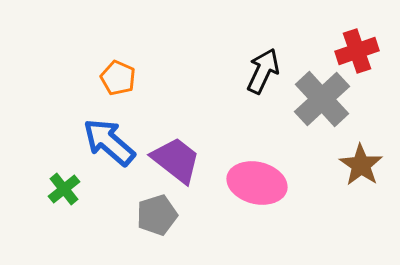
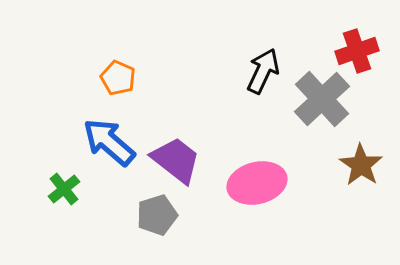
pink ellipse: rotated 28 degrees counterclockwise
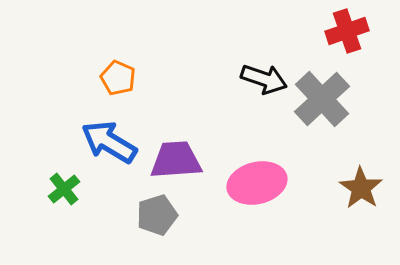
red cross: moved 10 px left, 20 px up
black arrow: moved 1 px right, 8 px down; rotated 84 degrees clockwise
blue arrow: rotated 10 degrees counterclockwise
purple trapezoid: rotated 42 degrees counterclockwise
brown star: moved 23 px down
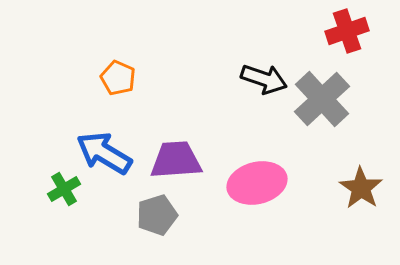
blue arrow: moved 5 px left, 11 px down
green cross: rotated 8 degrees clockwise
